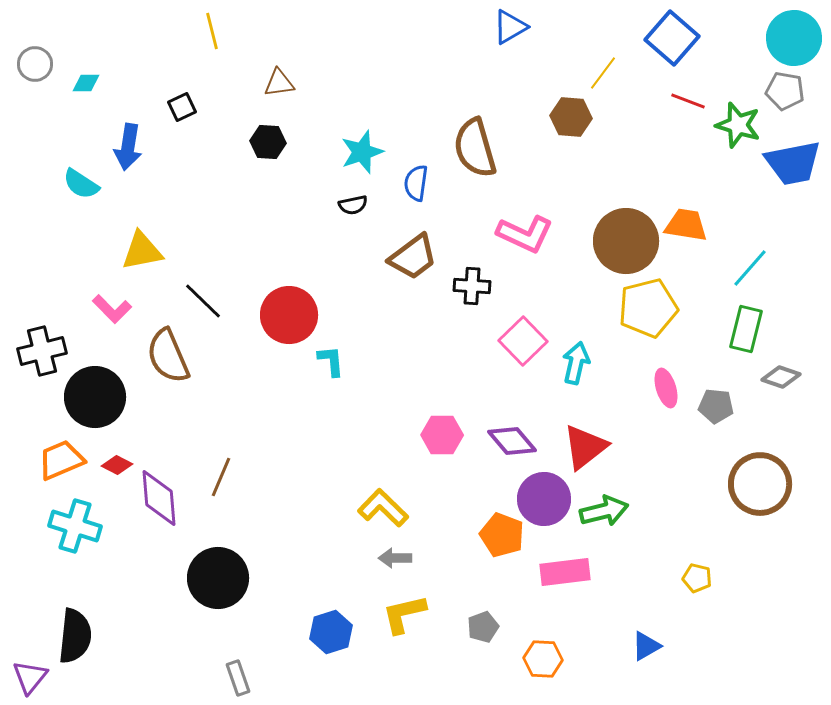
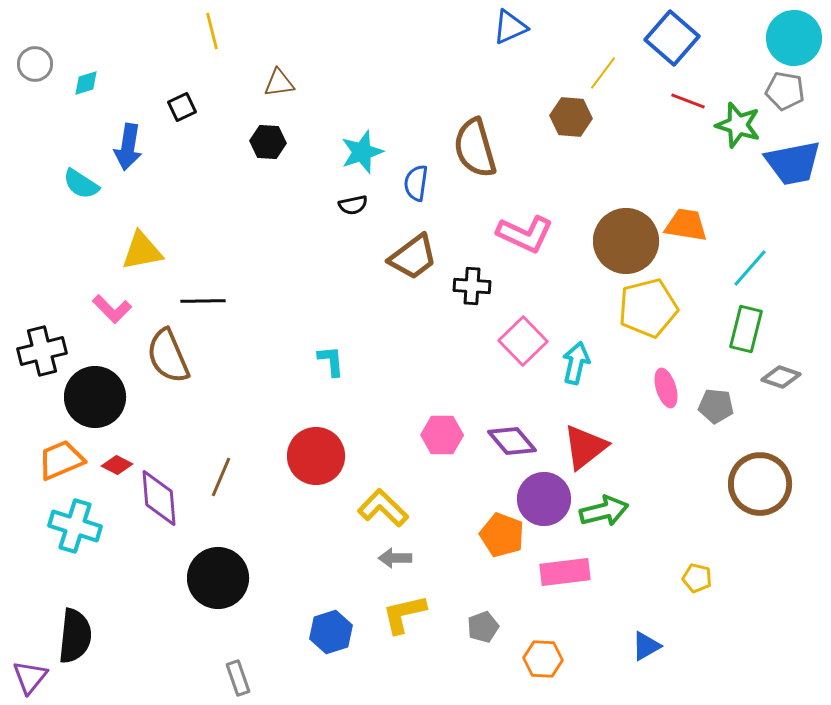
blue triangle at (510, 27): rotated 6 degrees clockwise
cyan diamond at (86, 83): rotated 16 degrees counterclockwise
black line at (203, 301): rotated 45 degrees counterclockwise
red circle at (289, 315): moved 27 px right, 141 px down
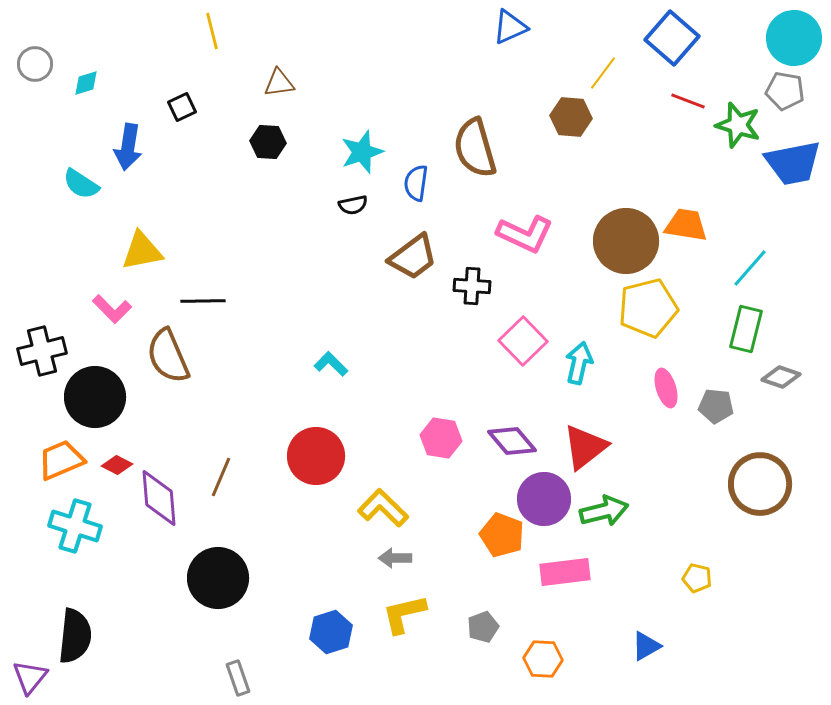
cyan L-shape at (331, 361): moved 3 px down; rotated 40 degrees counterclockwise
cyan arrow at (576, 363): moved 3 px right
pink hexagon at (442, 435): moved 1 px left, 3 px down; rotated 9 degrees clockwise
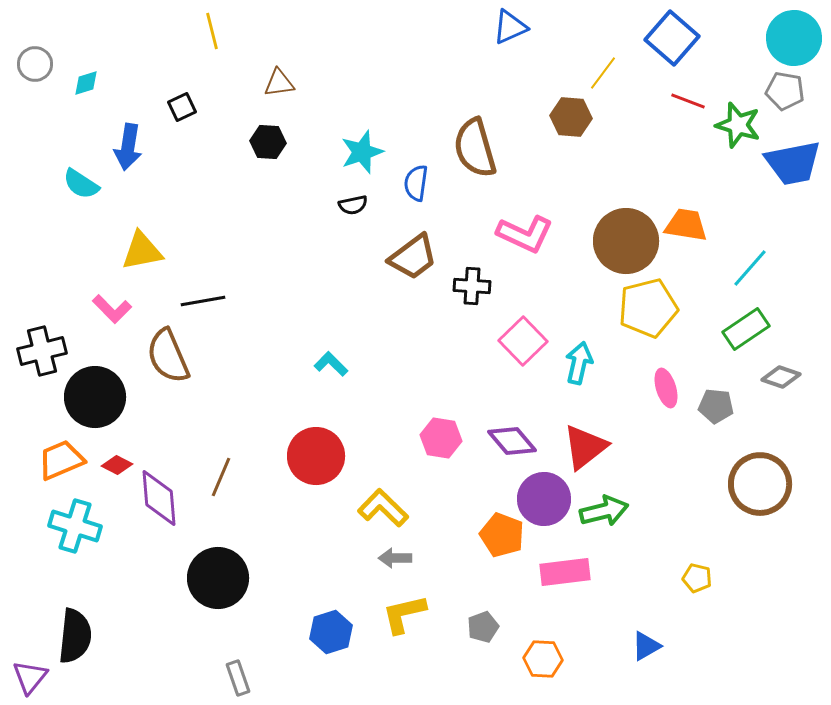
black line at (203, 301): rotated 9 degrees counterclockwise
green rectangle at (746, 329): rotated 42 degrees clockwise
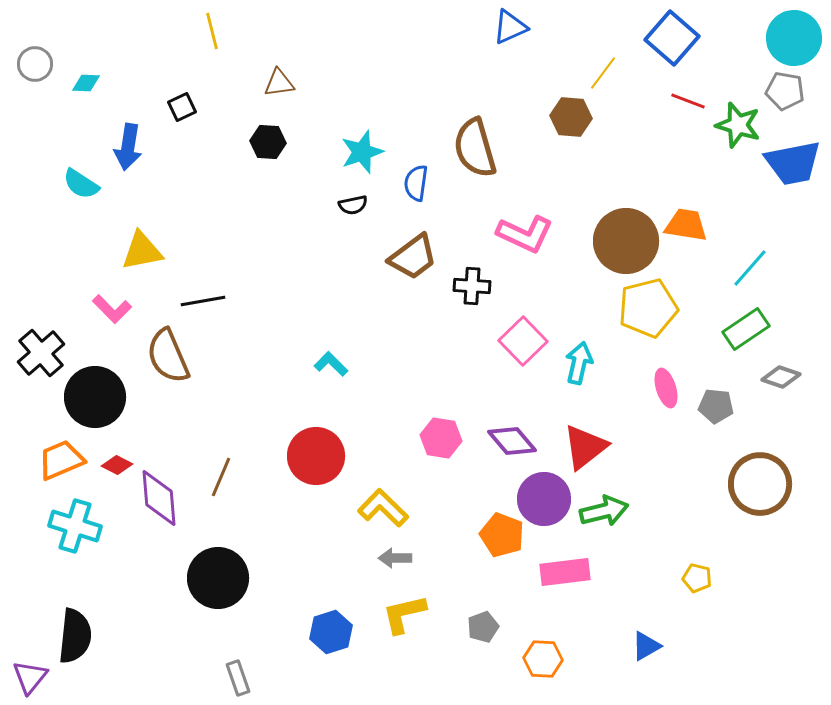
cyan diamond at (86, 83): rotated 20 degrees clockwise
black cross at (42, 351): moved 1 px left, 2 px down; rotated 27 degrees counterclockwise
